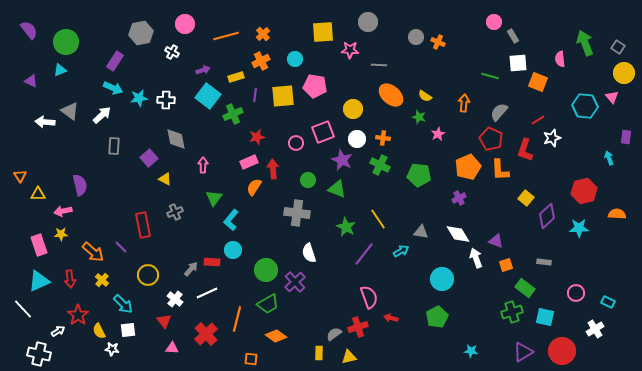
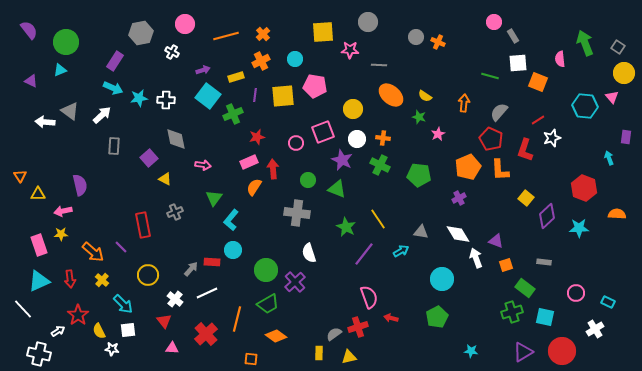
pink arrow at (203, 165): rotated 98 degrees clockwise
red hexagon at (584, 191): moved 3 px up; rotated 25 degrees counterclockwise
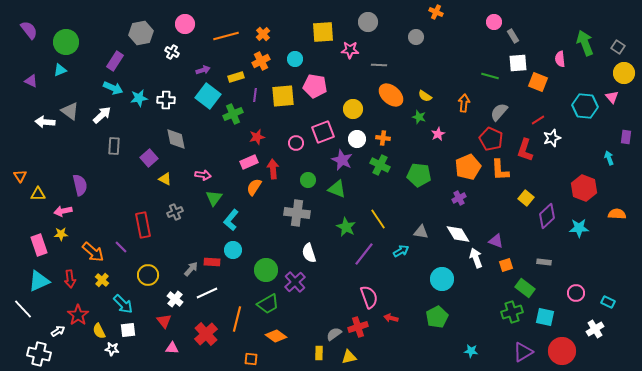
orange cross at (438, 42): moved 2 px left, 30 px up
pink arrow at (203, 165): moved 10 px down
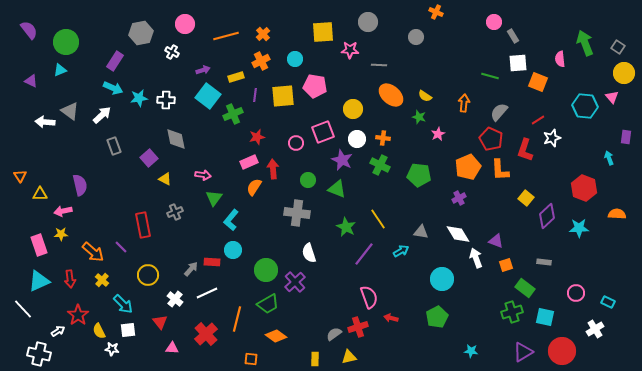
gray rectangle at (114, 146): rotated 24 degrees counterclockwise
yellow triangle at (38, 194): moved 2 px right
red triangle at (164, 321): moved 4 px left, 1 px down
yellow rectangle at (319, 353): moved 4 px left, 6 px down
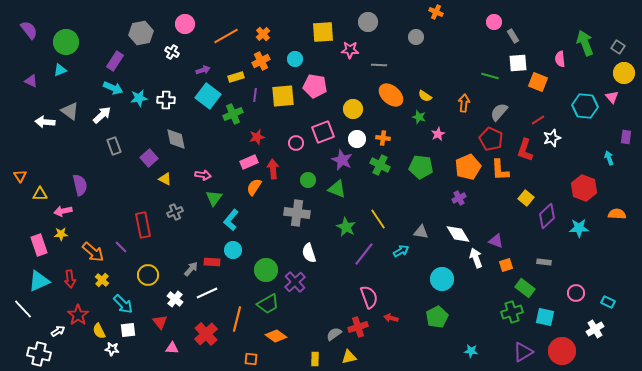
orange line at (226, 36): rotated 15 degrees counterclockwise
green pentagon at (419, 175): moved 2 px right, 8 px up
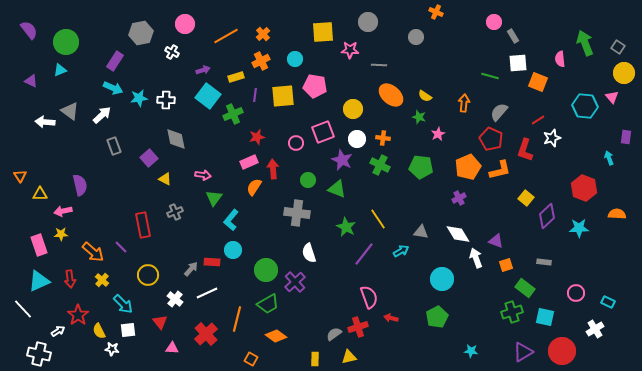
orange L-shape at (500, 170): rotated 100 degrees counterclockwise
orange square at (251, 359): rotated 24 degrees clockwise
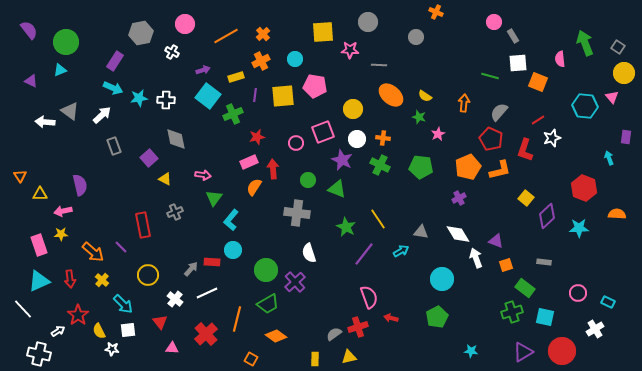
pink circle at (576, 293): moved 2 px right
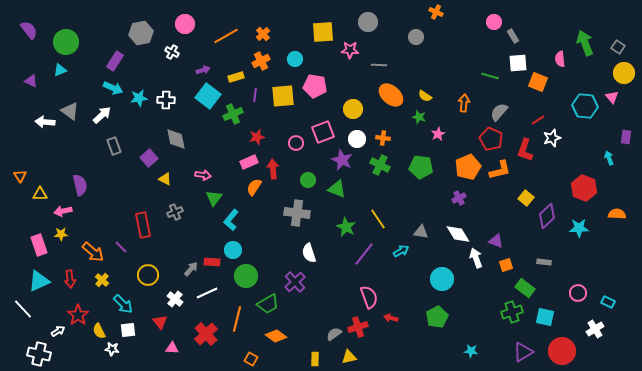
green circle at (266, 270): moved 20 px left, 6 px down
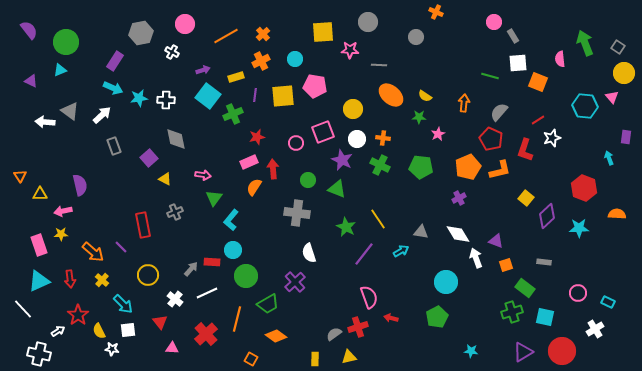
green star at (419, 117): rotated 16 degrees counterclockwise
cyan circle at (442, 279): moved 4 px right, 3 px down
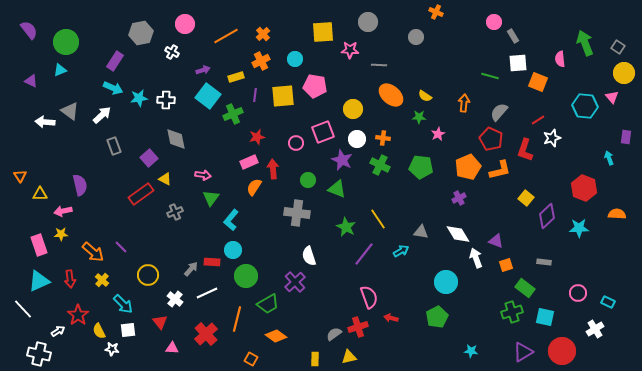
green triangle at (214, 198): moved 3 px left
red rectangle at (143, 225): moved 2 px left, 31 px up; rotated 65 degrees clockwise
white semicircle at (309, 253): moved 3 px down
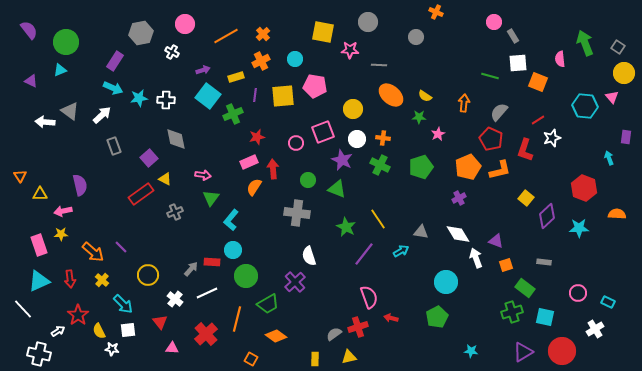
yellow square at (323, 32): rotated 15 degrees clockwise
green pentagon at (421, 167): rotated 25 degrees counterclockwise
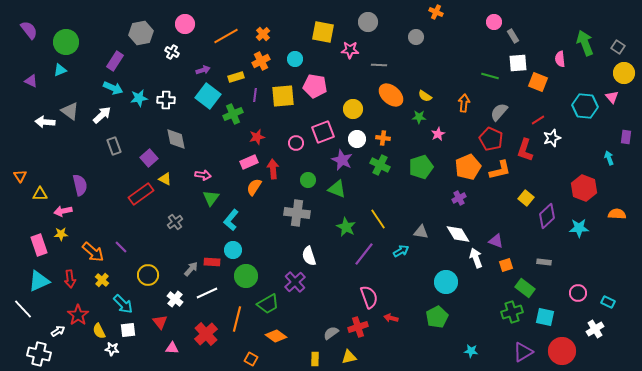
gray cross at (175, 212): moved 10 px down; rotated 14 degrees counterclockwise
gray semicircle at (334, 334): moved 3 px left, 1 px up
